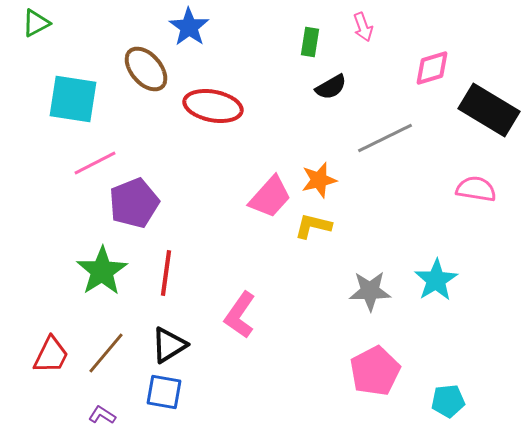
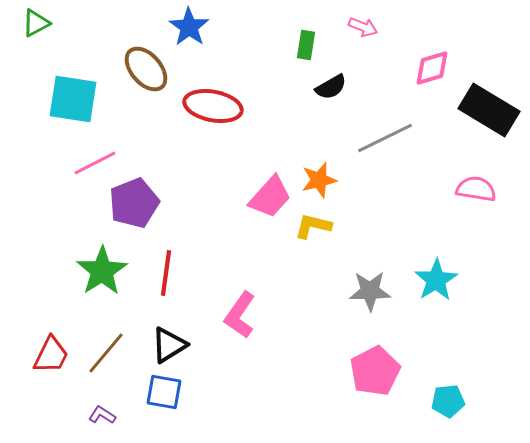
pink arrow: rotated 48 degrees counterclockwise
green rectangle: moved 4 px left, 3 px down
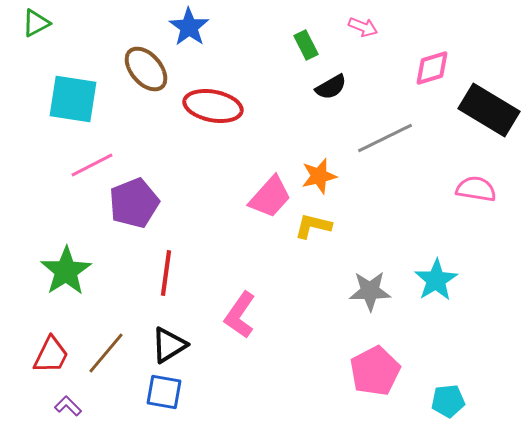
green rectangle: rotated 36 degrees counterclockwise
pink line: moved 3 px left, 2 px down
orange star: moved 4 px up
green star: moved 36 px left
purple L-shape: moved 34 px left, 9 px up; rotated 12 degrees clockwise
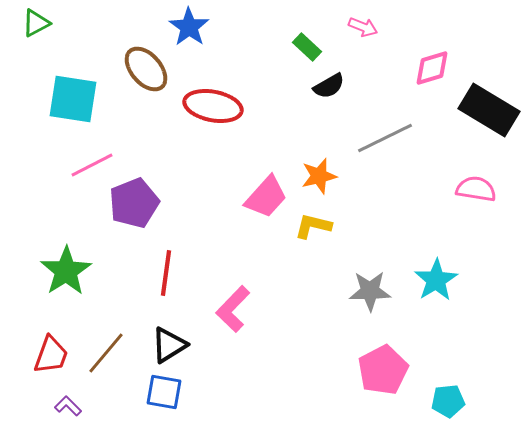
green rectangle: moved 1 px right, 2 px down; rotated 20 degrees counterclockwise
black semicircle: moved 2 px left, 1 px up
pink trapezoid: moved 4 px left
pink L-shape: moved 7 px left, 6 px up; rotated 9 degrees clockwise
red trapezoid: rotated 6 degrees counterclockwise
pink pentagon: moved 8 px right, 1 px up
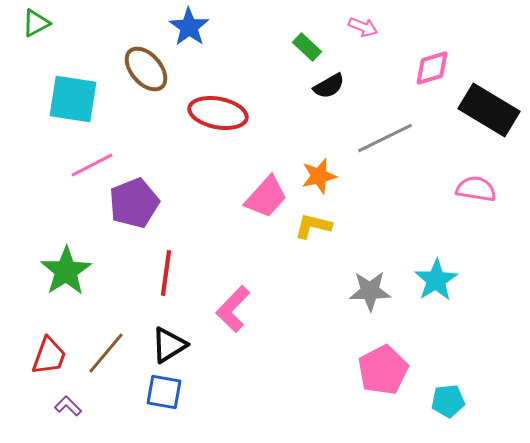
red ellipse: moved 5 px right, 7 px down
red trapezoid: moved 2 px left, 1 px down
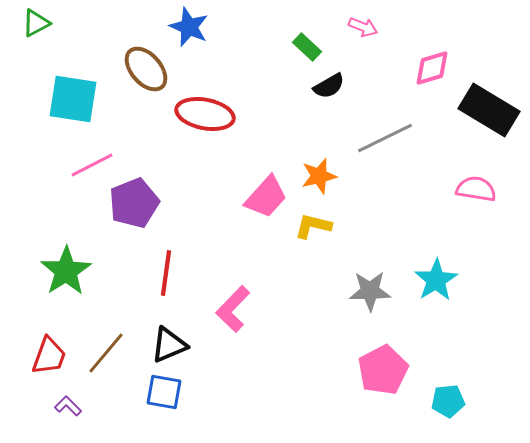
blue star: rotated 12 degrees counterclockwise
red ellipse: moved 13 px left, 1 px down
black triangle: rotated 9 degrees clockwise
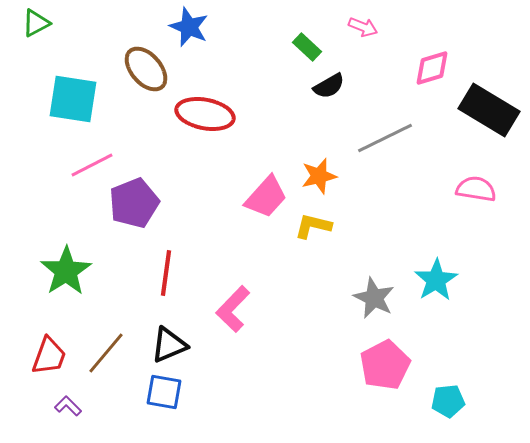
gray star: moved 4 px right, 7 px down; rotated 27 degrees clockwise
pink pentagon: moved 2 px right, 5 px up
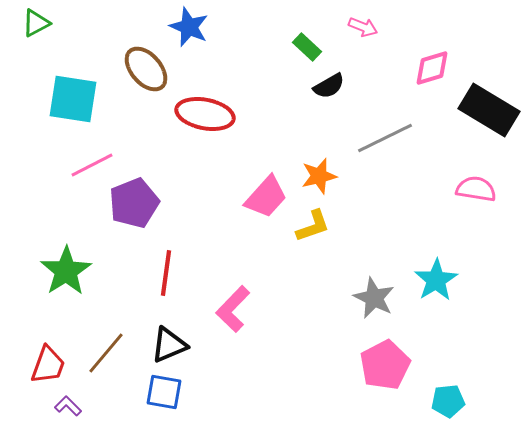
yellow L-shape: rotated 147 degrees clockwise
red trapezoid: moved 1 px left, 9 px down
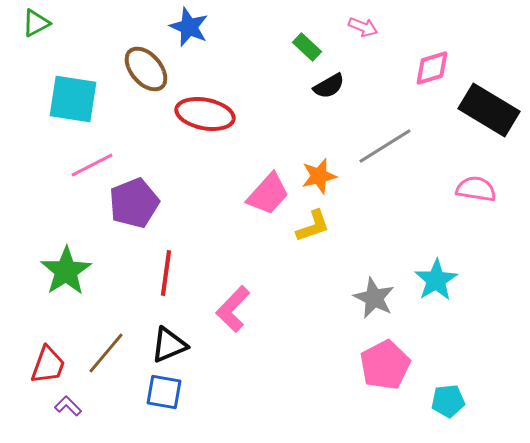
gray line: moved 8 px down; rotated 6 degrees counterclockwise
pink trapezoid: moved 2 px right, 3 px up
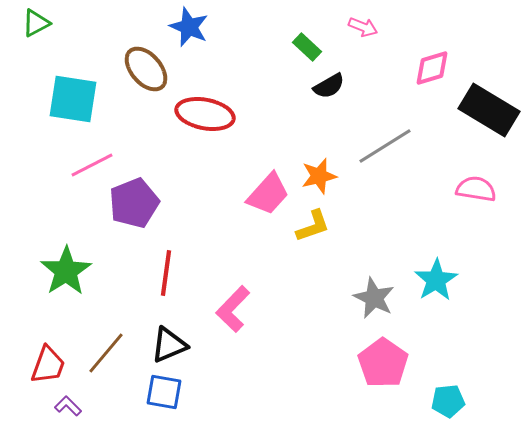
pink pentagon: moved 2 px left, 2 px up; rotated 9 degrees counterclockwise
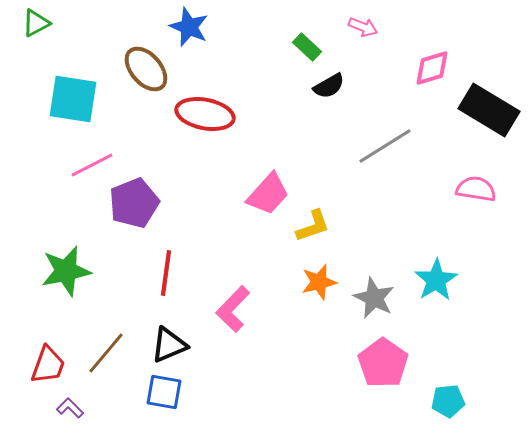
orange star: moved 106 px down
green star: rotated 21 degrees clockwise
purple L-shape: moved 2 px right, 2 px down
